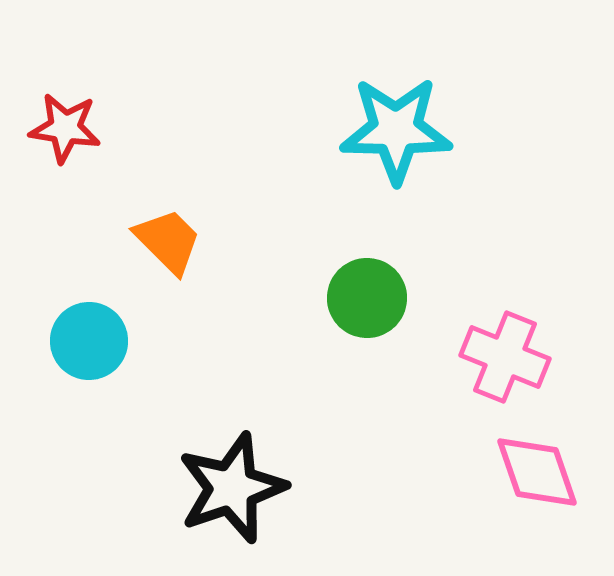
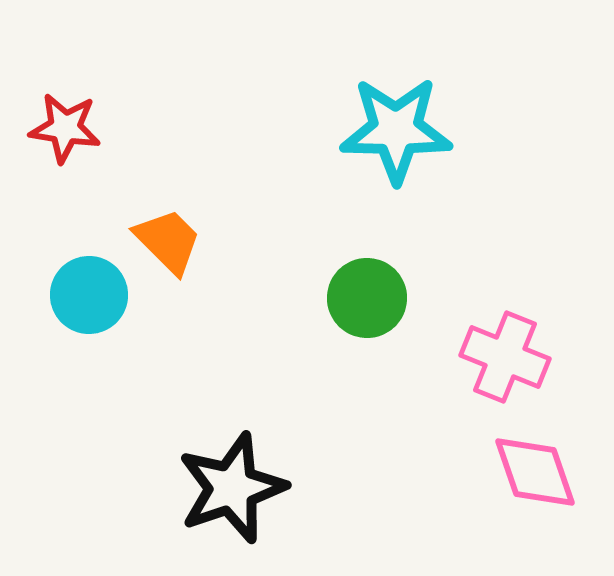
cyan circle: moved 46 px up
pink diamond: moved 2 px left
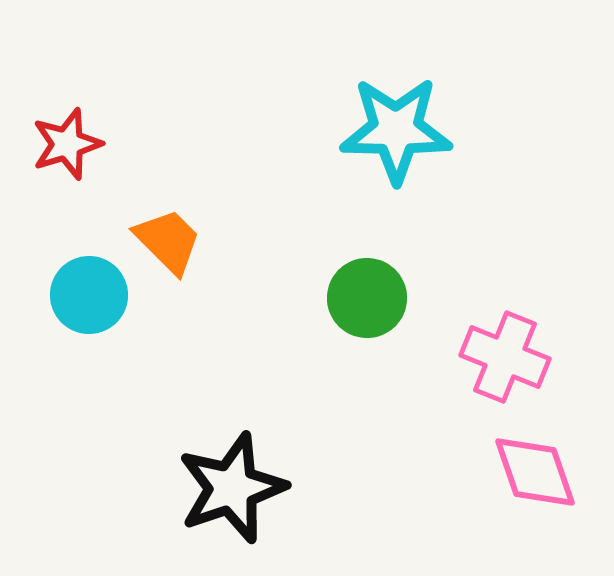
red star: moved 2 px right, 16 px down; rotated 26 degrees counterclockwise
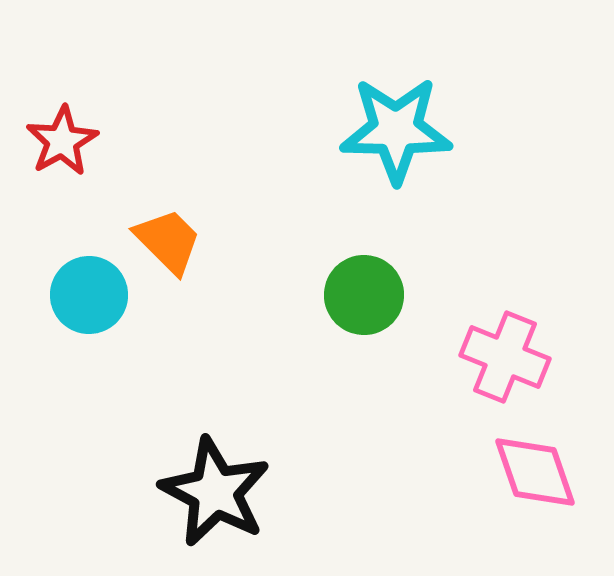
red star: moved 5 px left, 3 px up; rotated 12 degrees counterclockwise
green circle: moved 3 px left, 3 px up
black star: moved 17 px left, 4 px down; rotated 25 degrees counterclockwise
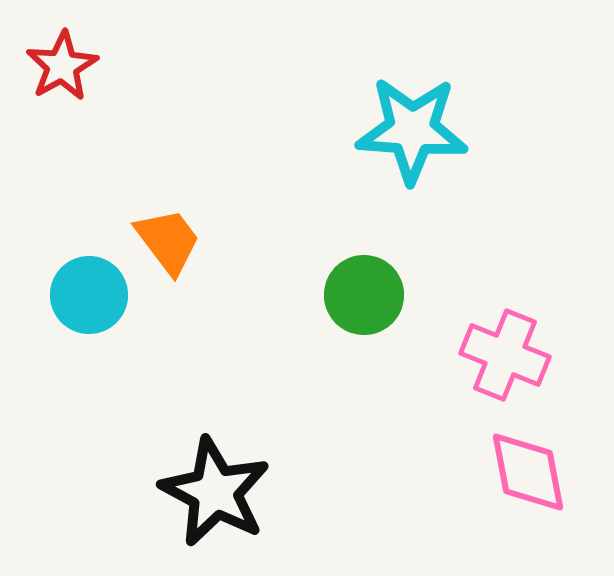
cyan star: moved 16 px right; rotated 3 degrees clockwise
red star: moved 75 px up
orange trapezoid: rotated 8 degrees clockwise
pink cross: moved 2 px up
pink diamond: moved 7 px left; rotated 8 degrees clockwise
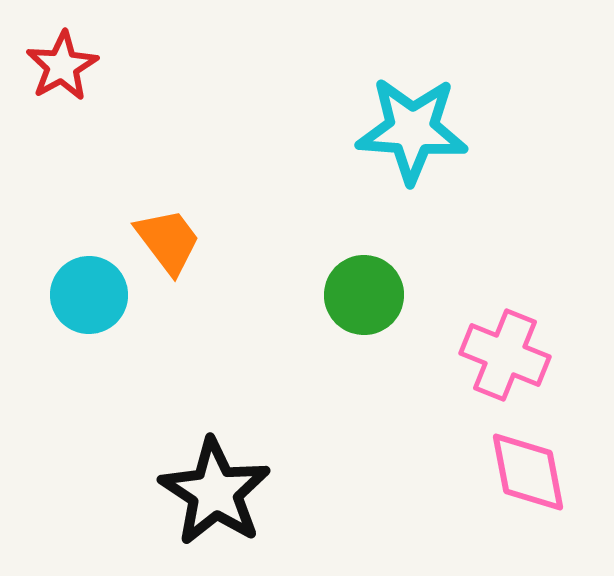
black star: rotated 5 degrees clockwise
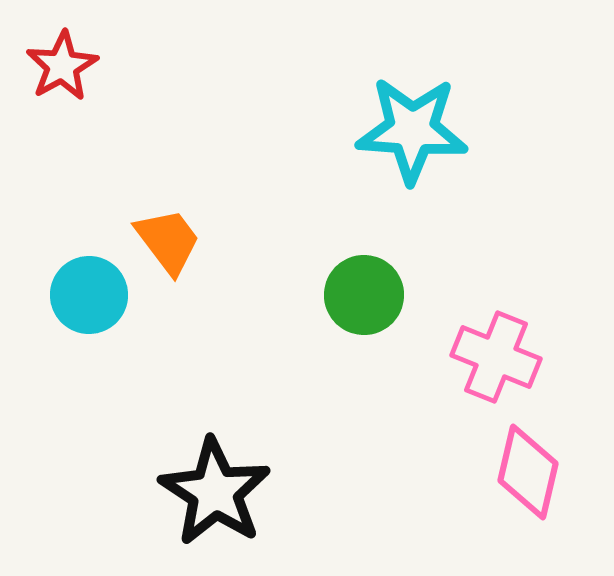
pink cross: moved 9 px left, 2 px down
pink diamond: rotated 24 degrees clockwise
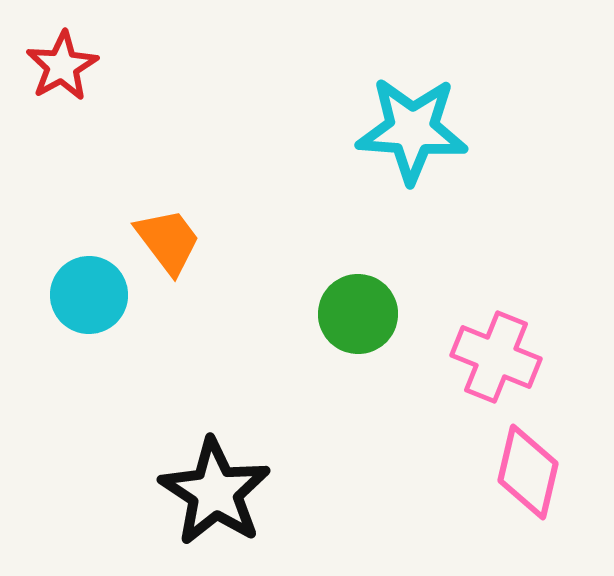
green circle: moved 6 px left, 19 px down
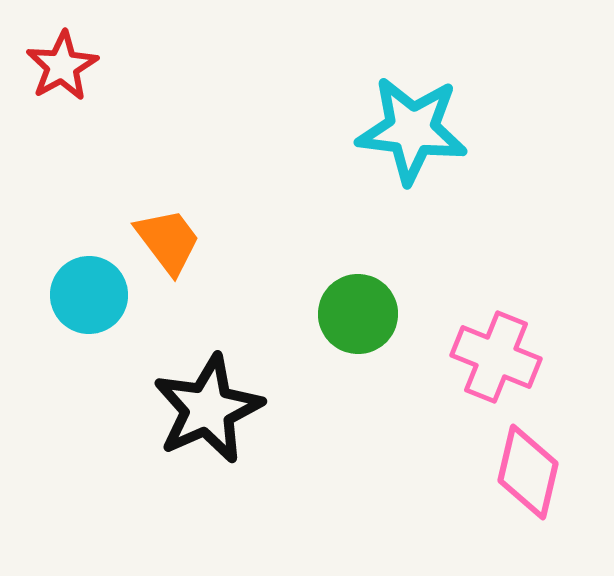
cyan star: rotated 3 degrees clockwise
black star: moved 7 px left, 83 px up; rotated 15 degrees clockwise
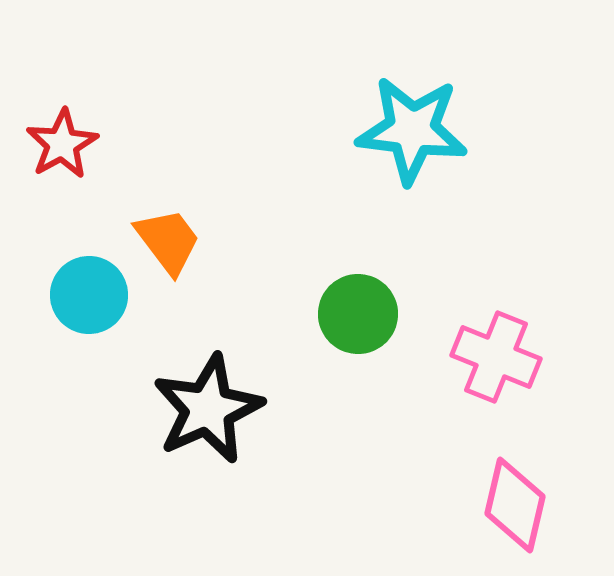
red star: moved 78 px down
pink diamond: moved 13 px left, 33 px down
